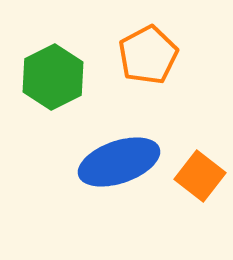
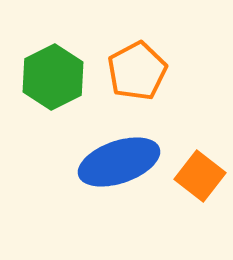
orange pentagon: moved 11 px left, 16 px down
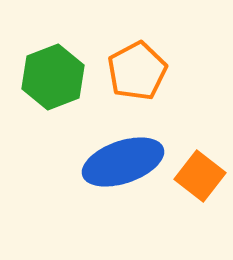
green hexagon: rotated 6 degrees clockwise
blue ellipse: moved 4 px right
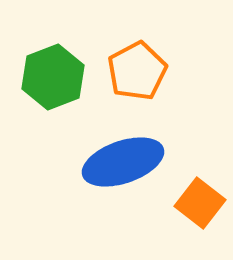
orange square: moved 27 px down
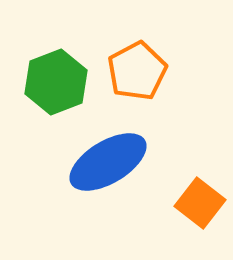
green hexagon: moved 3 px right, 5 px down
blue ellipse: moved 15 px left; rotated 12 degrees counterclockwise
